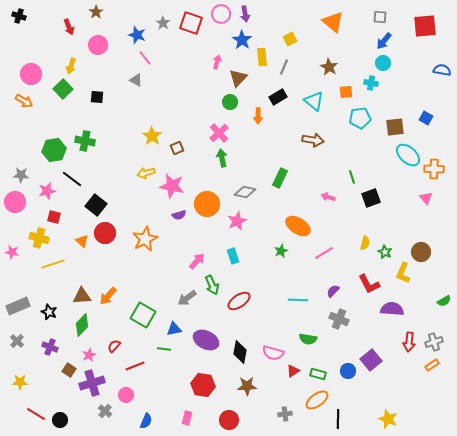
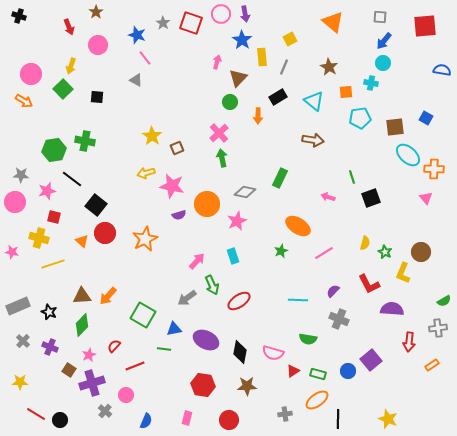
gray cross at (17, 341): moved 6 px right
gray cross at (434, 342): moved 4 px right, 14 px up; rotated 12 degrees clockwise
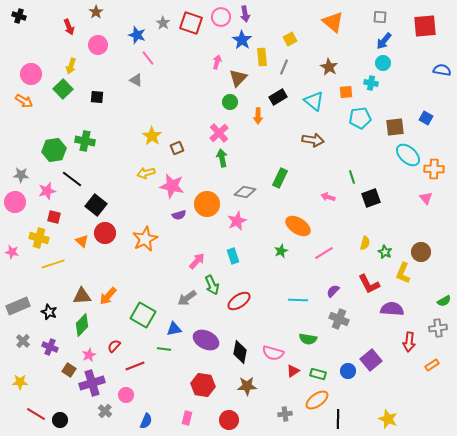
pink circle at (221, 14): moved 3 px down
pink line at (145, 58): moved 3 px right
